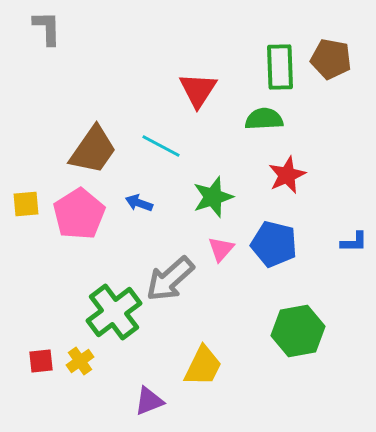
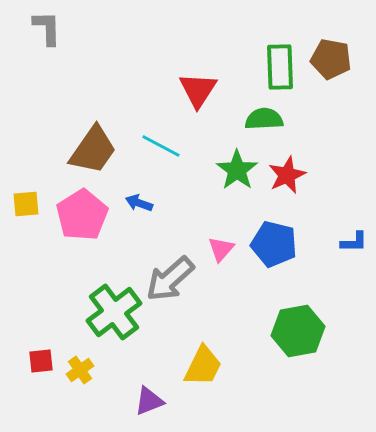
green star: moved 24 px right, 27 px up; rotated 18 degrees counterclockwise
pink pentagon: moved 3 px right, 1 px down
yellow cross: moved 9 px down
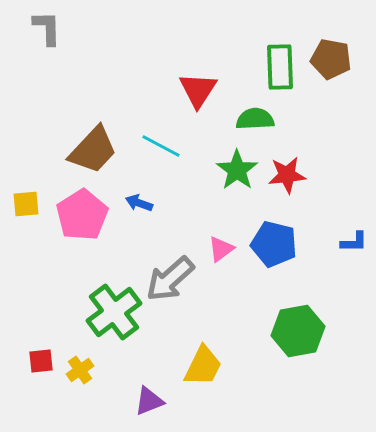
green semicircle: moved 9 px left
brown trapezoid: rotated 8 degrees clockwise
red star: rotated 18 degrees clockwise
pink triangle: rotated 12 degrees clockwise
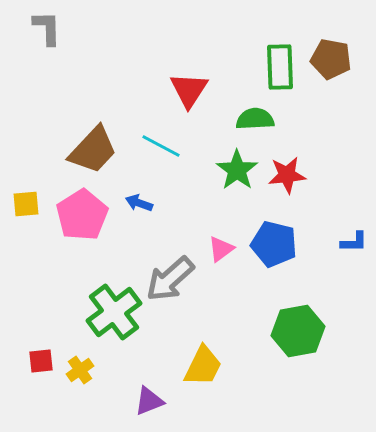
red triangle: moved 9 px left
